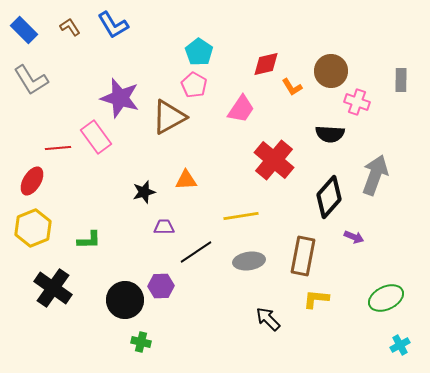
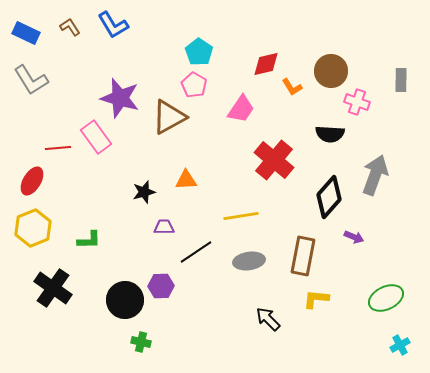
blue rectangle: moved 2 px right, 3 px down; rotated 20 degrees counterclockwise
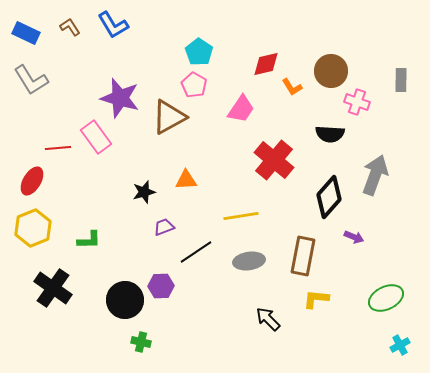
purple trapezoid: rotated 20 degrees counterclockwise
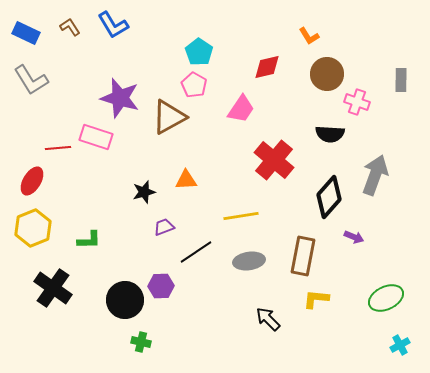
red diamond: moved 1 px right, 3 px down
brown circle: moved 4 px left, 3 px down
orange L-shape: moved 17 px right, 51 px up
pink rectangle: rotated 36 degrees counterclockwise
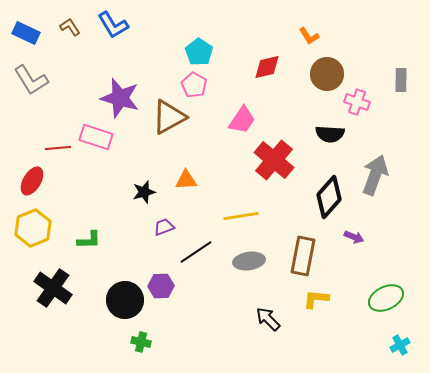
pink trapezoid: moved 1 px right, 11 px down
